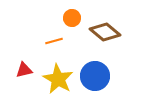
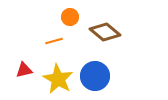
orange circle: moved 2 px left, 1 px up
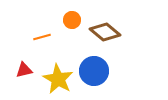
orange circle: moved 2 px right, 3 px down
orange line: moved 12 px left, 4 px up
blue circle: moved 1 px left, 5 px up
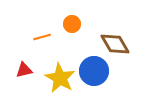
orange circle: moved 4 px down
brown diamond: moved 10 px right, 12 px down; rotated 20 degrees clockwise
yellow star: moved 2 px right, 1 px up
